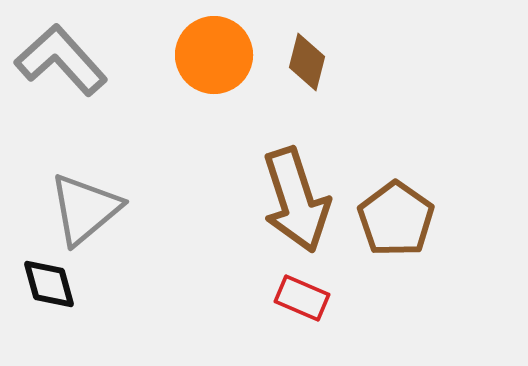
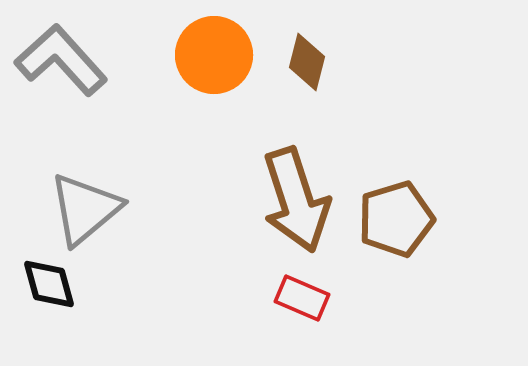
brown pentagon: rotated 20 degrees clockwise
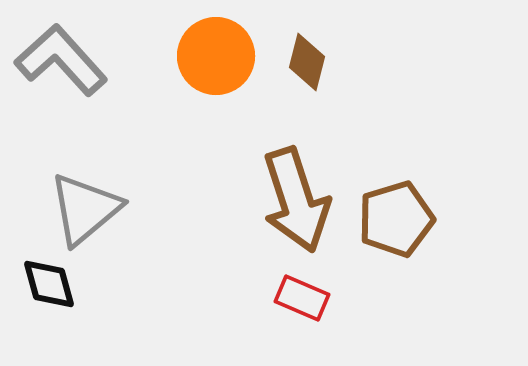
orange circle: moved 2 px right, 1 px down
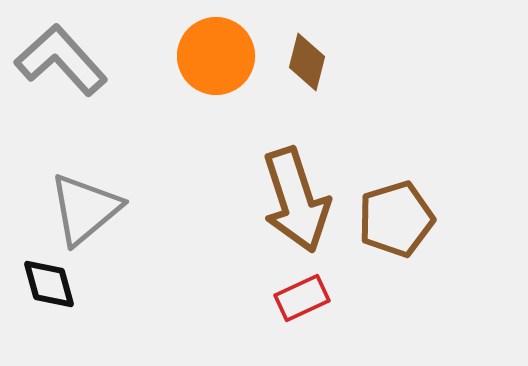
red rectangle: rotated 48 degrees counterclockwise
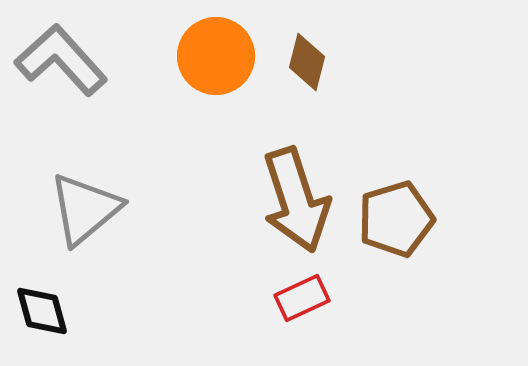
black diamond: moved 7 px left, 27 px down
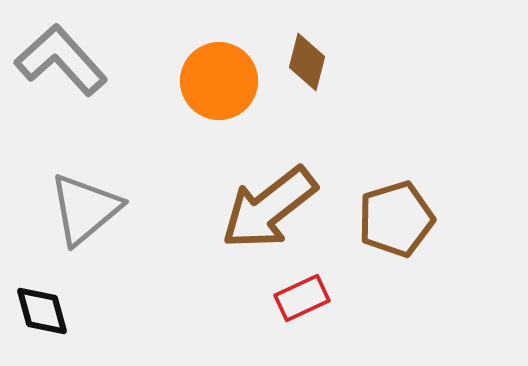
orange circle: moved 3 px right, 25 px down
brown arrow: moved 27 px left, 8 px down; rotated 70 degrees clockwise
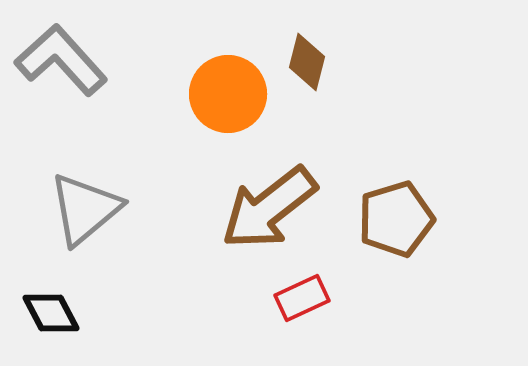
orange circle: moved 9 px right, 13 px down
black diamond: moved 9 px right, 2 px down; rotated 12 degrees counterclockwise
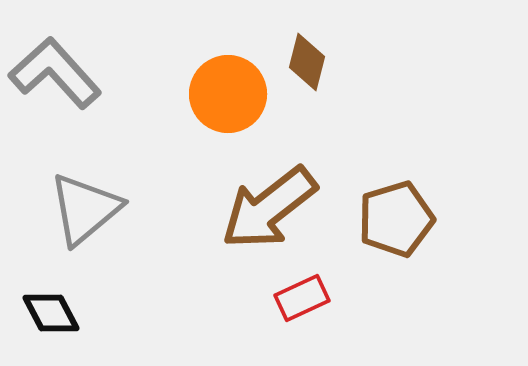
gray L-shape: moved 6 px left, 13 px down
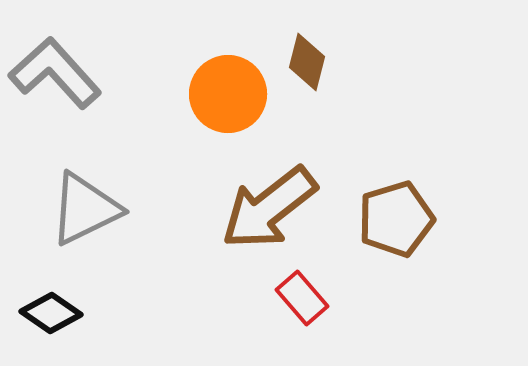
gray triangle: rotated 14 degrees clockwise
red rectangle: rotated 74 degrees clockwise
black diamond: rotated 28 degrees counterclockwise
